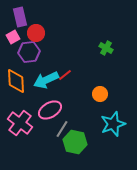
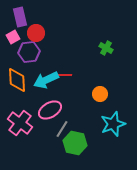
red line: rotated 40 degrees clockwise
orange diamond: moved 1 px right, 1 px up
green hexagon: moved 1 px down
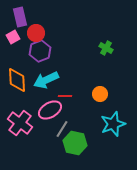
purple hexagon: moved 11 px right, 1 px up; rotated 15 degrees counterclockwise
red line: moved 21 px down
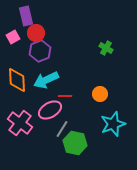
purple rectangle: moved 6 px right, 1 px up
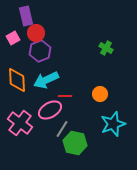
pink square: moved 1 px down
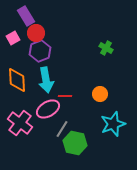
purple rectangle: rotated 18 degrees counterclockwise
cyan arrow: rotated 75 degrees counterclockwise
pink ellipse: moved 2 px left, 1 px up
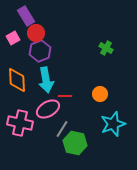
pink cross: rotated 25 degrees counterclockwise
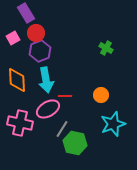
purple rectangle: moved 3 px up
orange circle: moved 1 px right, 1 px down
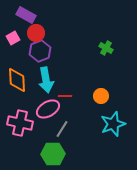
purple rectangle: moved 2 px down; rotated 30 degrees counterclockwise
orange circle: moved 1 px down
green hexagon: moved 22 px left, 11 px down; rotated 15 degrees counterclockwise
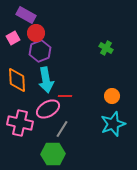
orange circle: moved 11 px right
